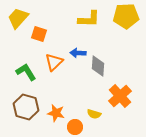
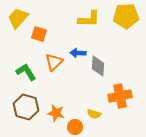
orange cross: rotated 30 degrees clockwise
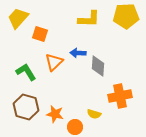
orange square: moved 1 px right
orange star: moved 1 px left, 1 px down
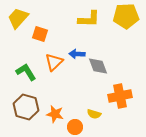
blue arrow: moved 1 px left, 1 px down
gray diamond: rotated 25 degrees counterclockwise
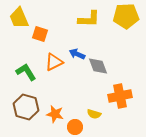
yellow trapezoid: moved 1 px right; rotated 65 degrees counterclockwise
blue arrow: rotated 21 degrees clockwise
orange triangle: rotated 18 degrees clockwise
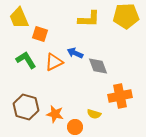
blue arrow: moved 2 px left, 1 px up
green L-shape: moved 12 px up
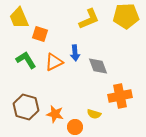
yellow L-shape: rotated 25 degrees counterclockwise
blue arrow: rotated 119 degrees counterclockwise
